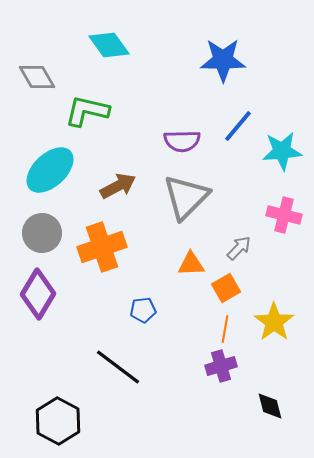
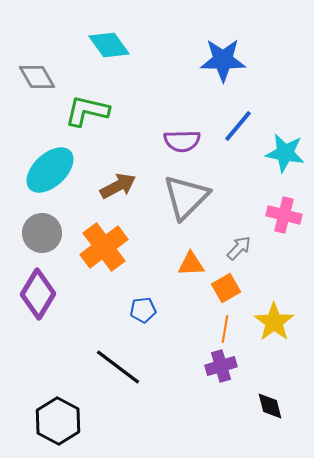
cyan star: moved 3 px right, 2 px down; rotated 15 degrees clockwise
orange cross: moved 2 px right; rotated 18 degrees counterclockwise
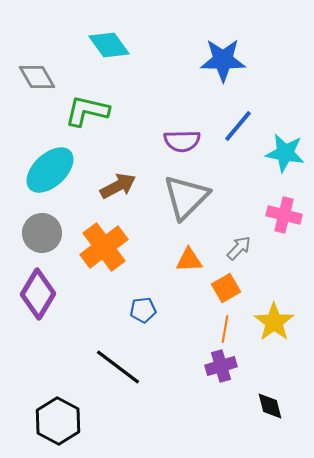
orange triangle: moved 2 px left, 4 px up
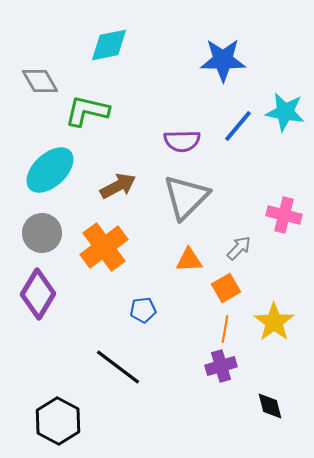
cyan diamond: rotated 66 degrees counterclockwise
gray diamond: moved 3 px right, 4 px down
cyan star: moved 41 px up
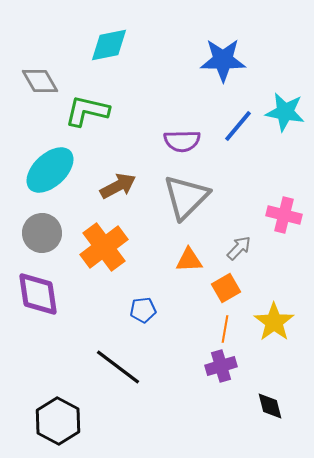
purple diamond: rotated 39 degrees counterclockwise
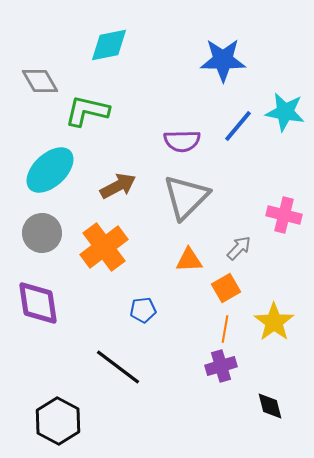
purple diamond: moved 9 px down
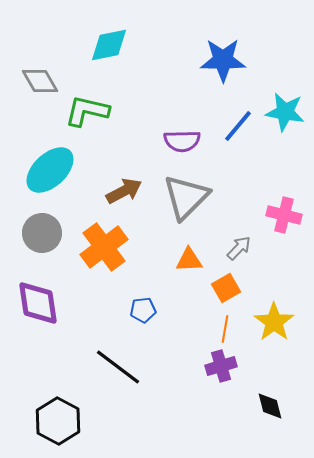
brown arrow: moved 6 px right, 5 px down
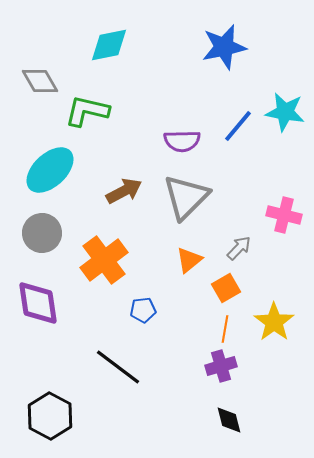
blue star: moved 1 px right, 13 px up; rotated 12 degrees counterclockwise
orange cross: moved 13 px down
orange triangle: rotated 36 degrees counterclockwise
black diamond: moved 41 px left, 14 px down
black hexagon: moved 8 px left, 5 px up
